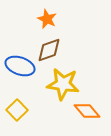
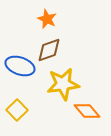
yellow star: rotated 16 degrees counterclockwise
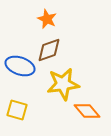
yellow square: rotated 30 degrees counterclockwise
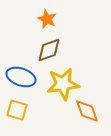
blue ellipse: moved 1 px right, 11 px down
orange diamond: rotated 20 degrees clockwise
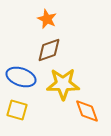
yellow star: rotated 8 degrees clockwise
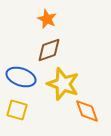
yellow star: rotated 20 degrees clockwise
